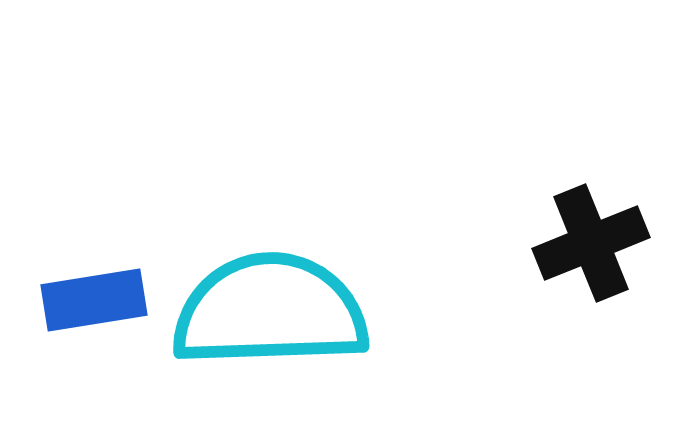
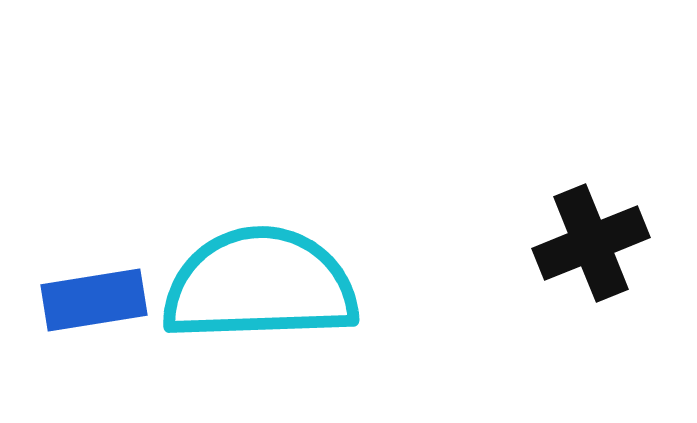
cyan semicircle: moved 10 px left, 26 px up
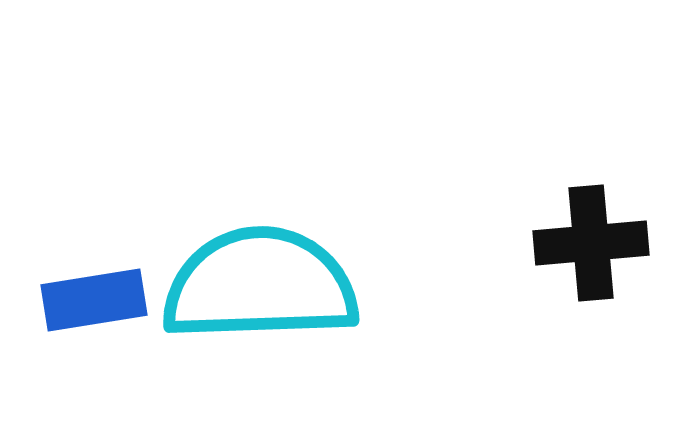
black cross: rotated 17 degrees clockwise
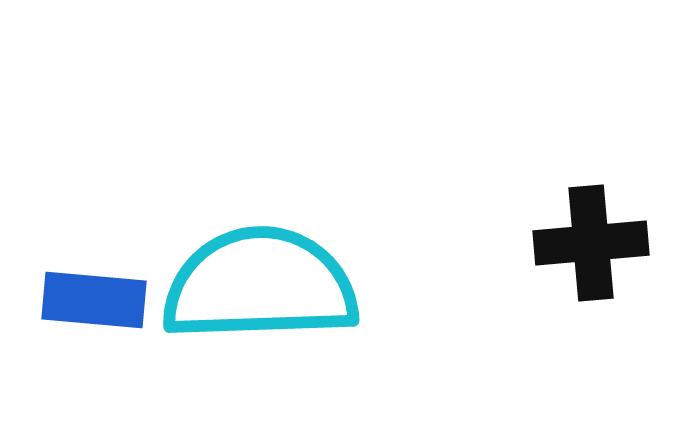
blue rectangle: rotated 14 degrees clockwise
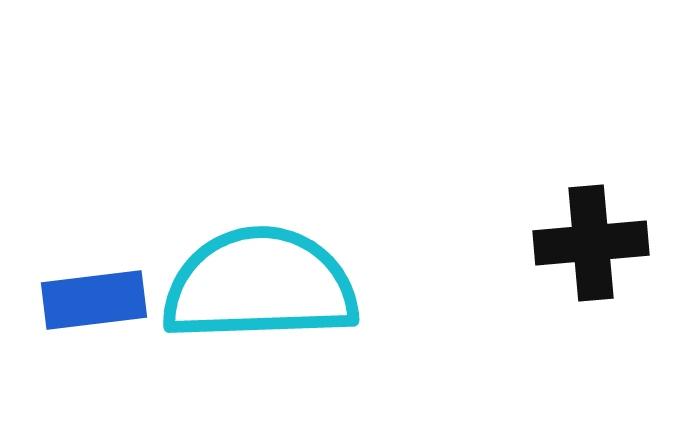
blue rectangle: rotated 12 degrees counterclockwise
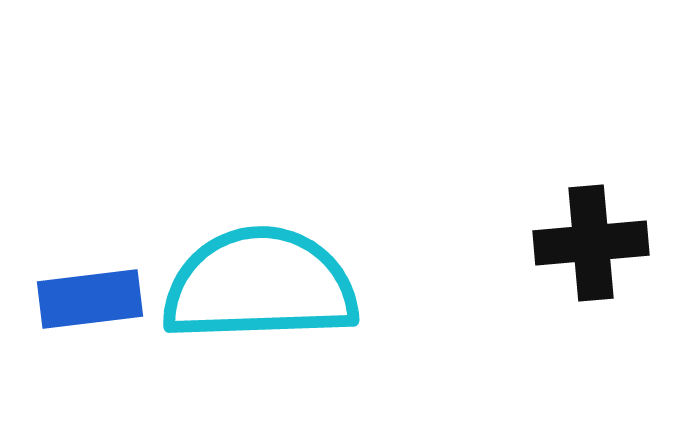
blue rectangle: moved 4 px left, 1 px up
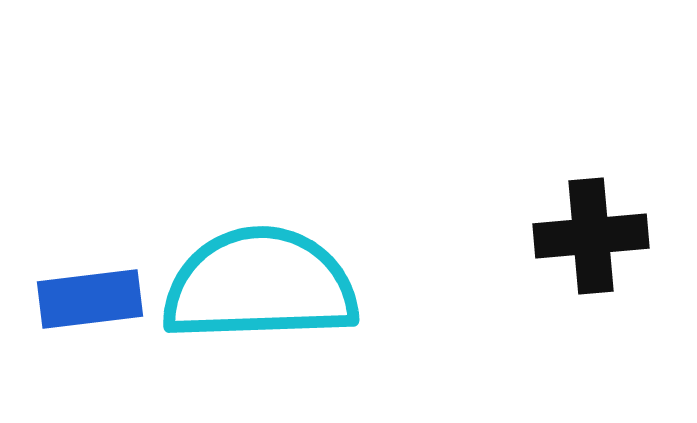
black cross: moved 7 px up
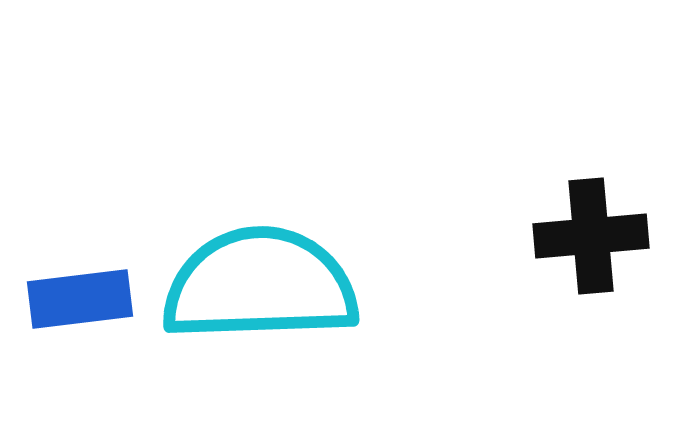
blue rectangle: moved 10 px left
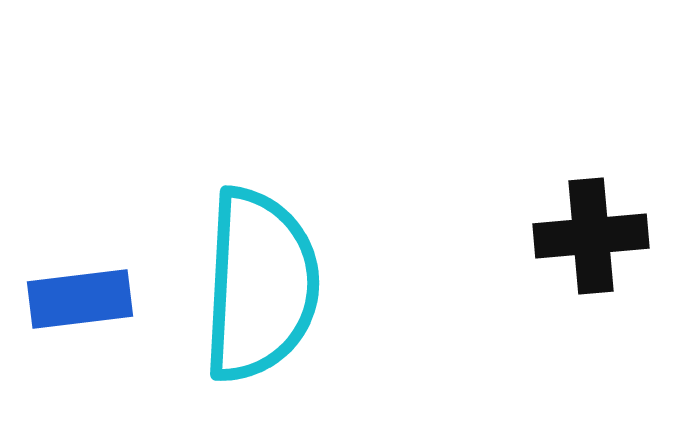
cyan semicircle: rotated 95 degrees clockwise
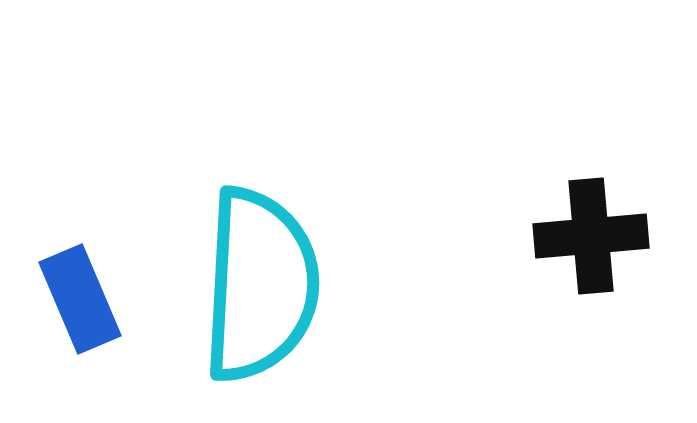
blue rectangle: rotated 74 degrees clockwise
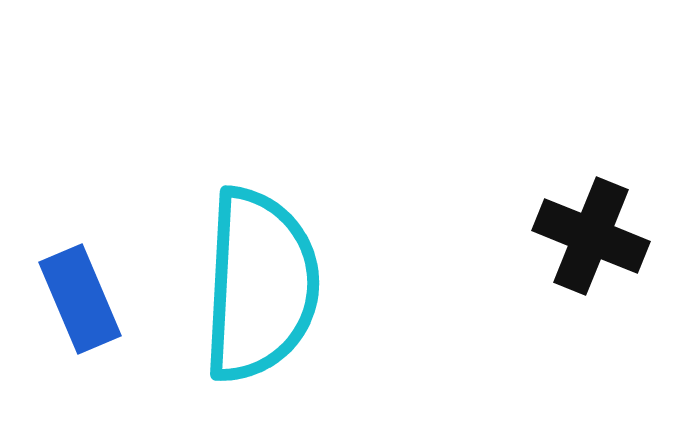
black cross: rotated 27 degrees clockwise
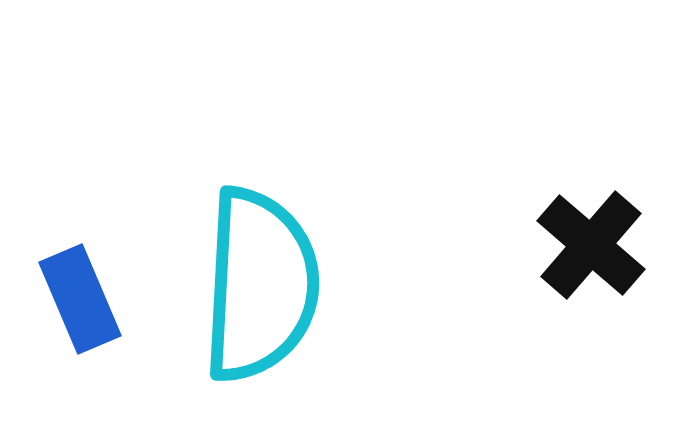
black cross: moved 9 px down; rotated 19 degrees clockwise
